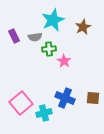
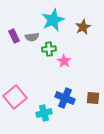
gray semicircle: moved 3 px left
pink square: moved 6 px left, 6 px up
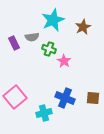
purple rectangle: moved 7 px down
green cross: rotated 24 degrees clockwise
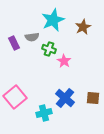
blue cross: rotated 18 degrees clockwise
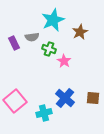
brown star: moved 3 px left, 5 px down
pink square: moved 4 px down
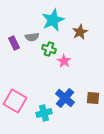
pink square: rotated 20 degrees counterclockwise
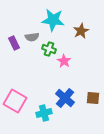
cyan star: rotated 30 degrees clockwise
brown star: moved 1 px right, 1 px up
